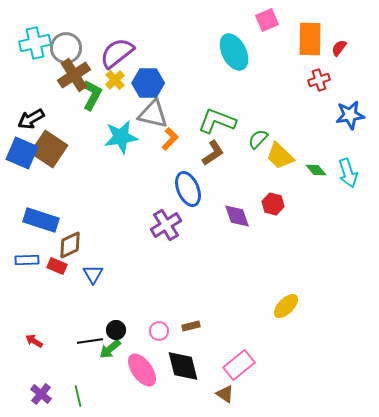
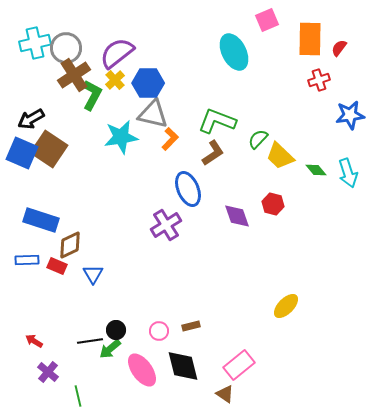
purple cross at (41, 394): moved 7 px right, 22 px up
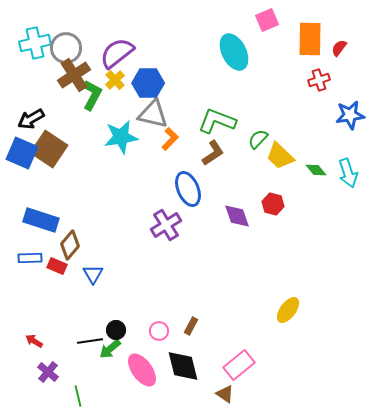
brown diamond at (70, 245): rotated 24 degrees counterclockwise
blue rectangle at (27, 260): moved 3 px right, 2 px up
yellow ellipse at (286, 306): moved 2 px right, 4 px down; rotated 8 degrees counterclockwise
brown rectangle at (191, 326): rotated 48 degrees counterclockwise
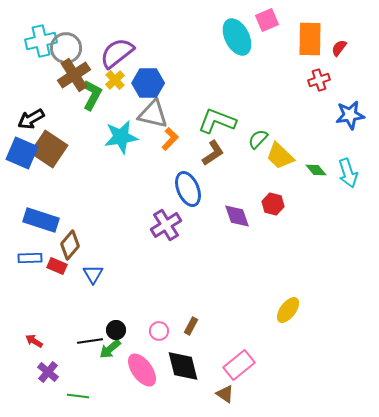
cyan cross at (35, 43): moved 6 px right, 2 px up
cyan ellipse at (234, 52): moved 3 px right, 15 px up
green line at (78, 396): rotated 70 degrees counterclockwise
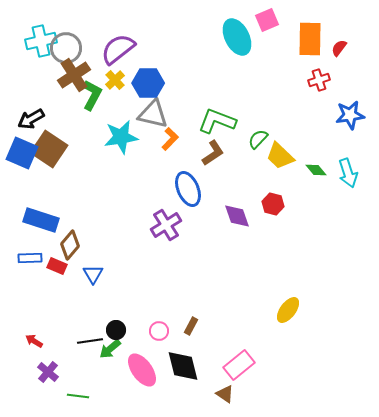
purple semicircle at (117, 53): moved 1 px right, 4 px up
